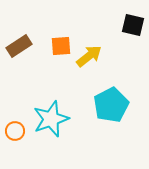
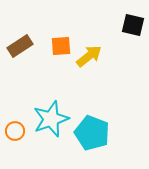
brown rectangle: moved 1 px right
cyan pentagon: moved 19 px left, 28 px down; rotated 24 degrees counterclockwise
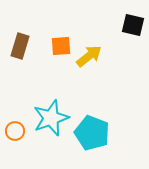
brown rectangle: rotated 40 degrees counterclockwise
cyan star: moved 1 px up
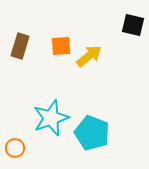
orange circle: moved 17 px down
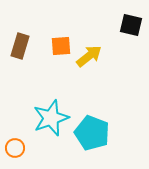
black square: moved 2 px left
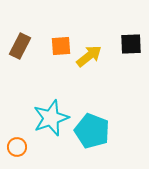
black square: moved 19 px down; rotated 15 degrees counterclockwise
brown rectangle: rotated 10 degrees clockwise
cyan pentagon: moved 2 px up
orange circle: moved 2 px right, 1 px up
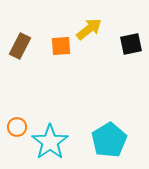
black square: rotated 10 degrees counterclockwise
yellow arrow: moved 27 px up
cyan star: moved 1 px left, 24 px down; rotated 15 degrees counterclockwise
cyan pentagon: moved 17 px right, 9 px down; rotated 20 degrees clockwise
orange circle: moved 20 px up
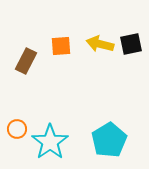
yellow arrow: moved 11 px right, 15 px down; rotated 128 degrees counterclockwise
brown rectangle: moved 6 px right, 15 px down
orange circle: moved 2 px down
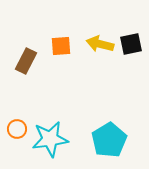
cyan star: moved 3 px up; rotated 27 degrees clockwise
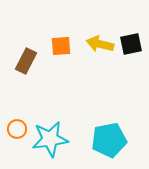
cyan pentagon: rotated 20 degrees clockwise
